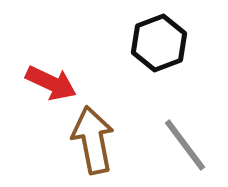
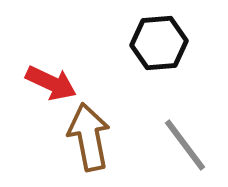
black hexagon: rotated 16 degrees clockwise
brown arrow: moved 4 px left, 3 px up
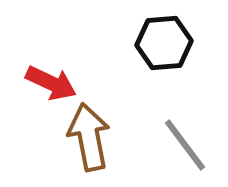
black hexagon: moved 5 px right
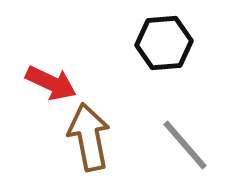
gray line: rotated 4 degrees counterclockwise
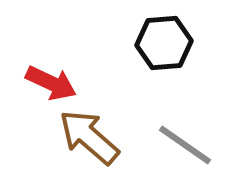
brown arrow: rotated 38 degrees counterclockwise
gray line: rotated 14 degrees counterclockwise
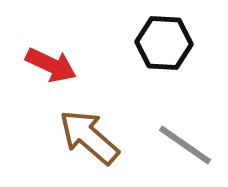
black hexagon: rotated 8 degrees clockwise
red arrow: moved 18 px up
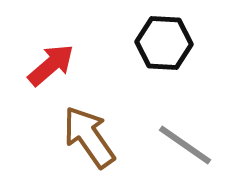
red arrow: rotated 66 degrees counterclockwise
brown arrow: rotated 14 degrees clockwise
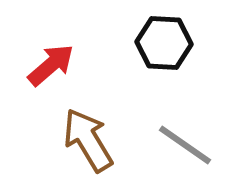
brown arrow: moved 1 px left, 3 px down; rotated 4 degrees clockwise
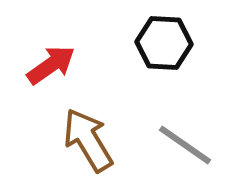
red arrow: rotated 6 degrees clockwise
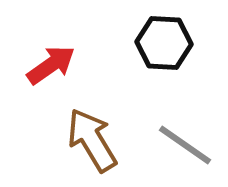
brown arrow: moved 4 px right
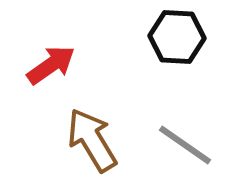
black hexagon: moved 13 px right, 6 px up
